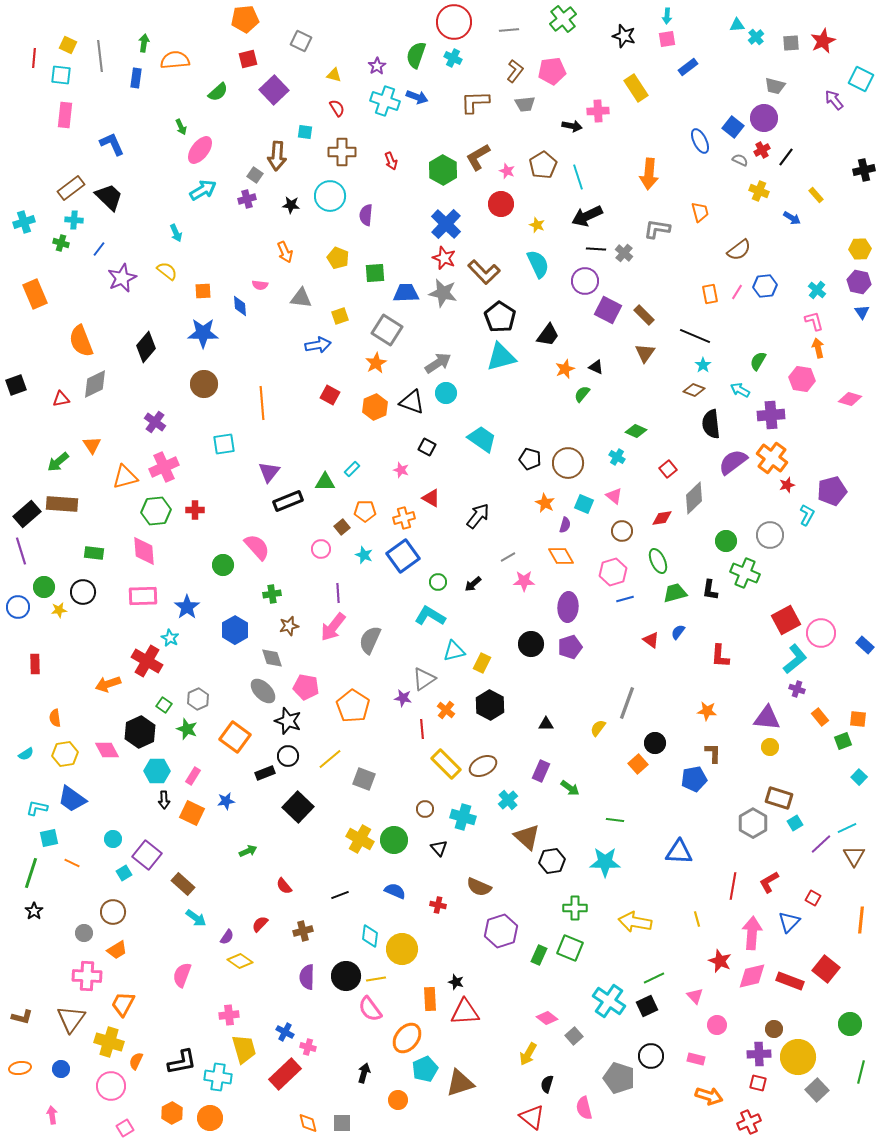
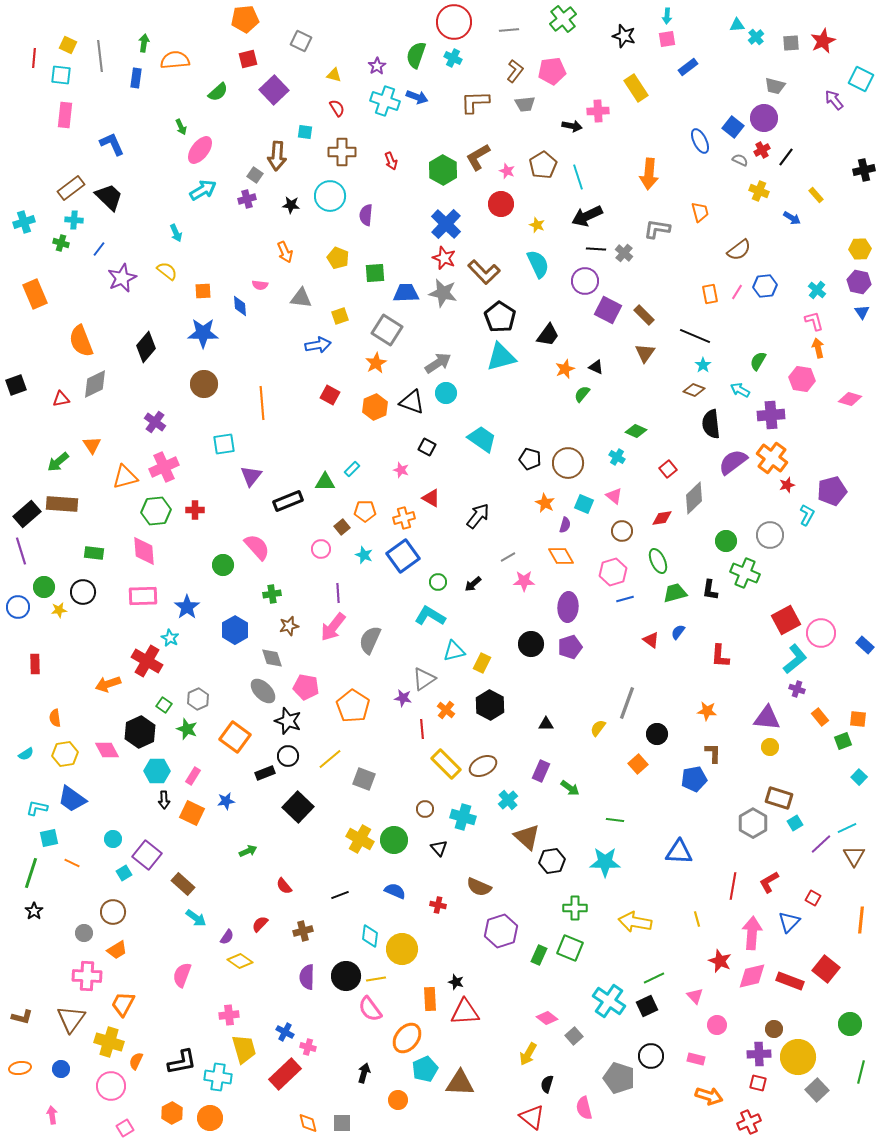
purple triangle at (269, 472): moved 18 px left, 4 px down
black circle at (655, 743): moved 2 px right, 9 px up
brown triangle at (460, 1083): rotated 20 degrees clockwise
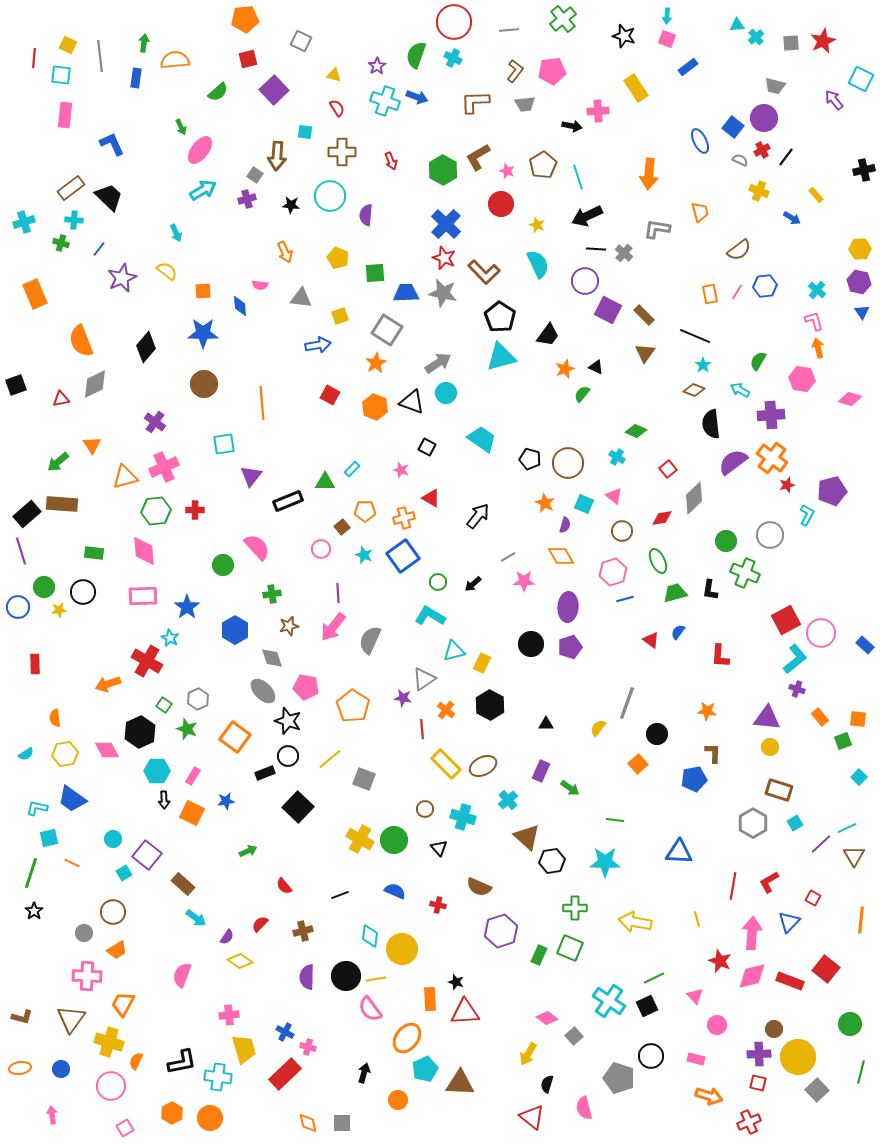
pink square at (667, 39): rotated 30 degrees clockwise
orange hexagon at (375, 407): rotated 15 degrees counterclockwise
brown rectangle at (779, 798): moved 8 px up
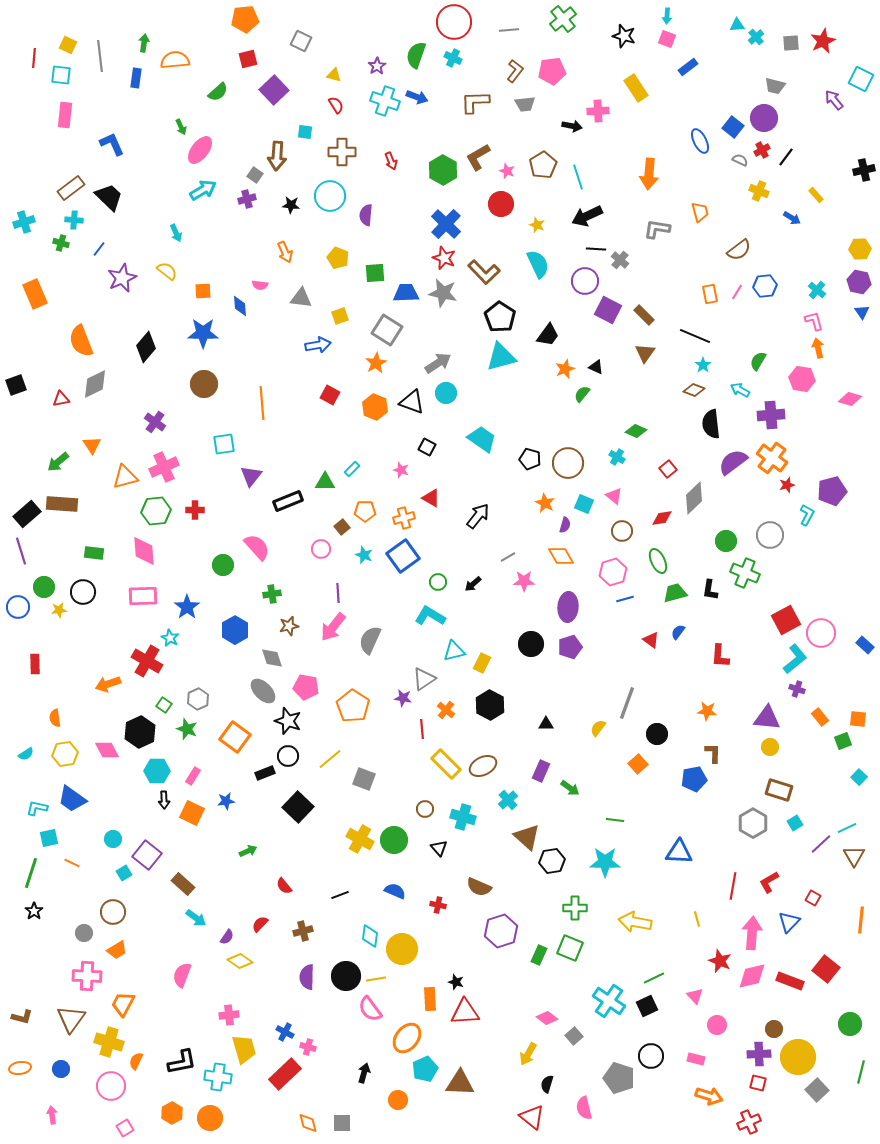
red semicircle at (337, 108): moved 1 px left, 3 px up
gray cross at (624, 253): moved 4 px left, 7 px down
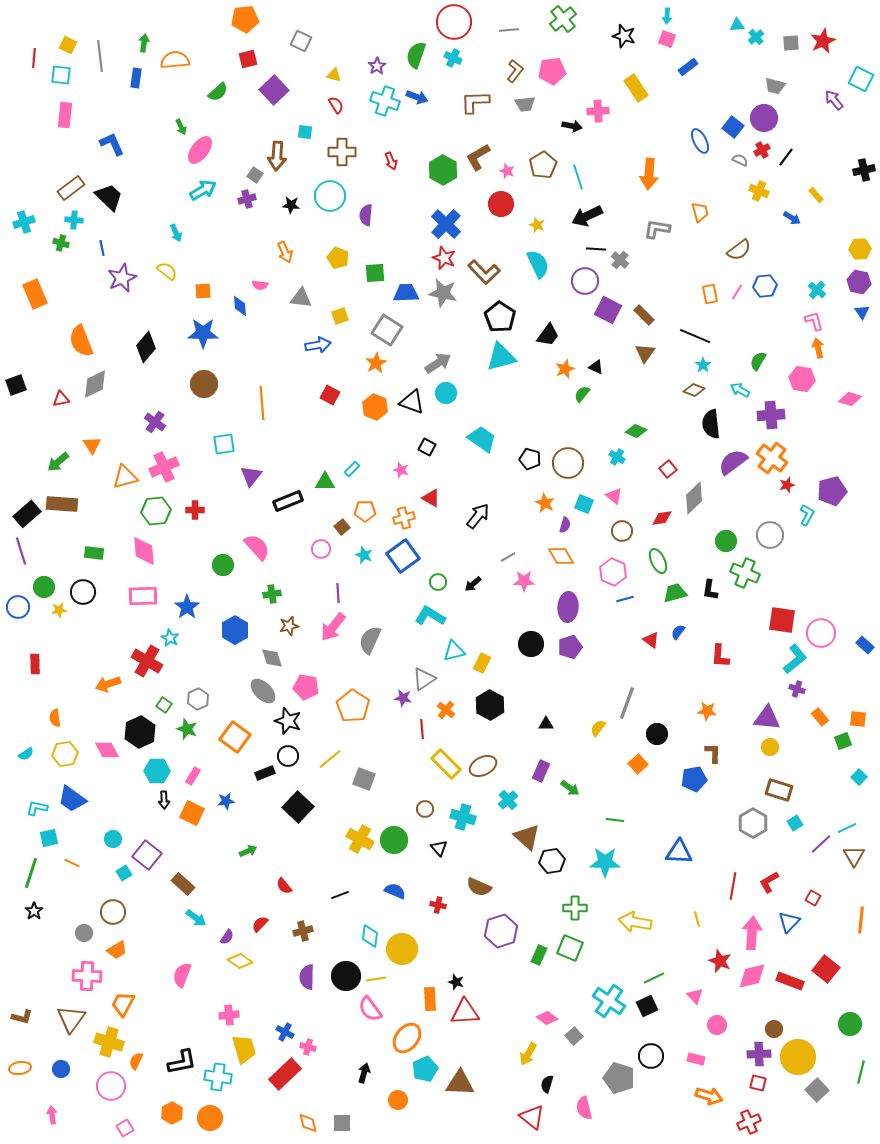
blue line at (99, 249): moved 3 px right, 1 px up; rotated 49 degrees counterclockwise
pink hexagon at (613, 572): rotated 20 degrees counterclockwise
red square at (786, 620): moved 4 px left; rotated 36 degrees clockwise
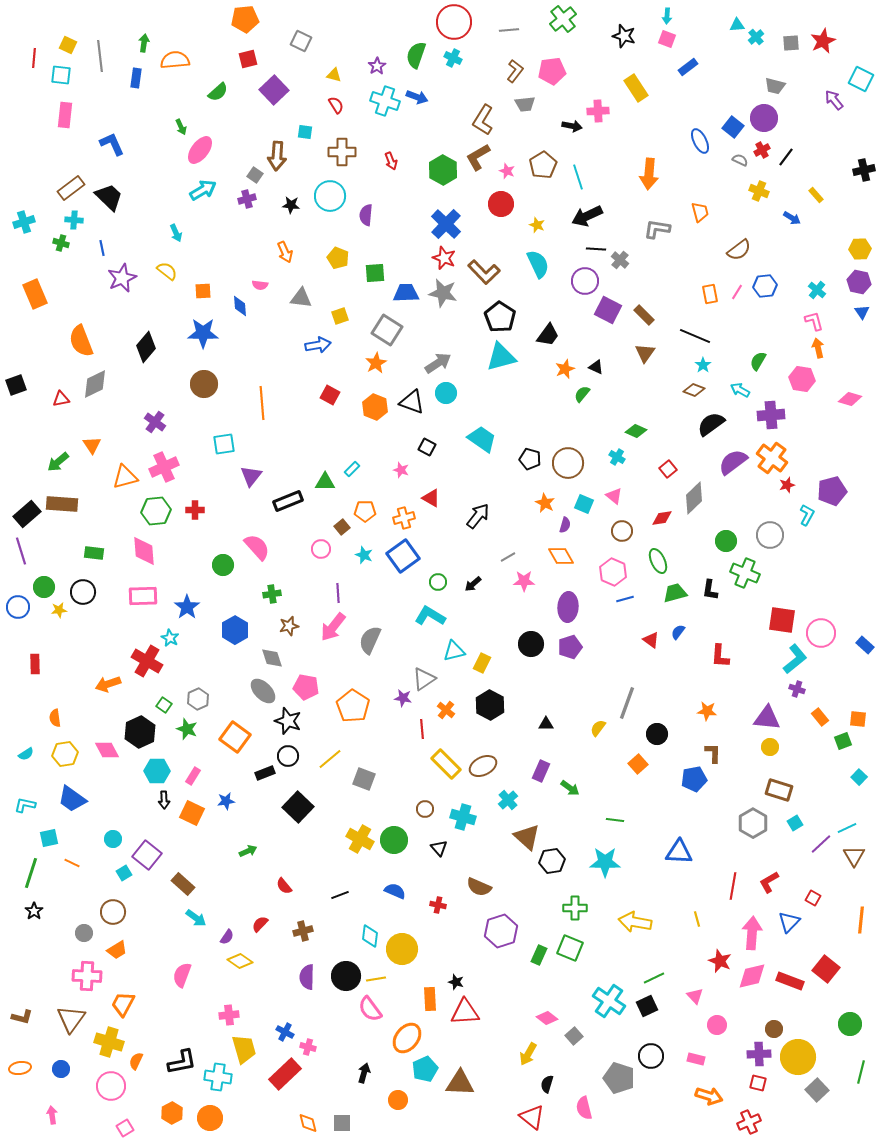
brown L-shape at (475, 102): moved 8 px right, 18 px down; rotated 56 degrees counterclockwise
black semicircle at (711, 424): rotated 60 degrees clockwise
cyan L-shape at (37, 808): moved 12 px left, 3 px up
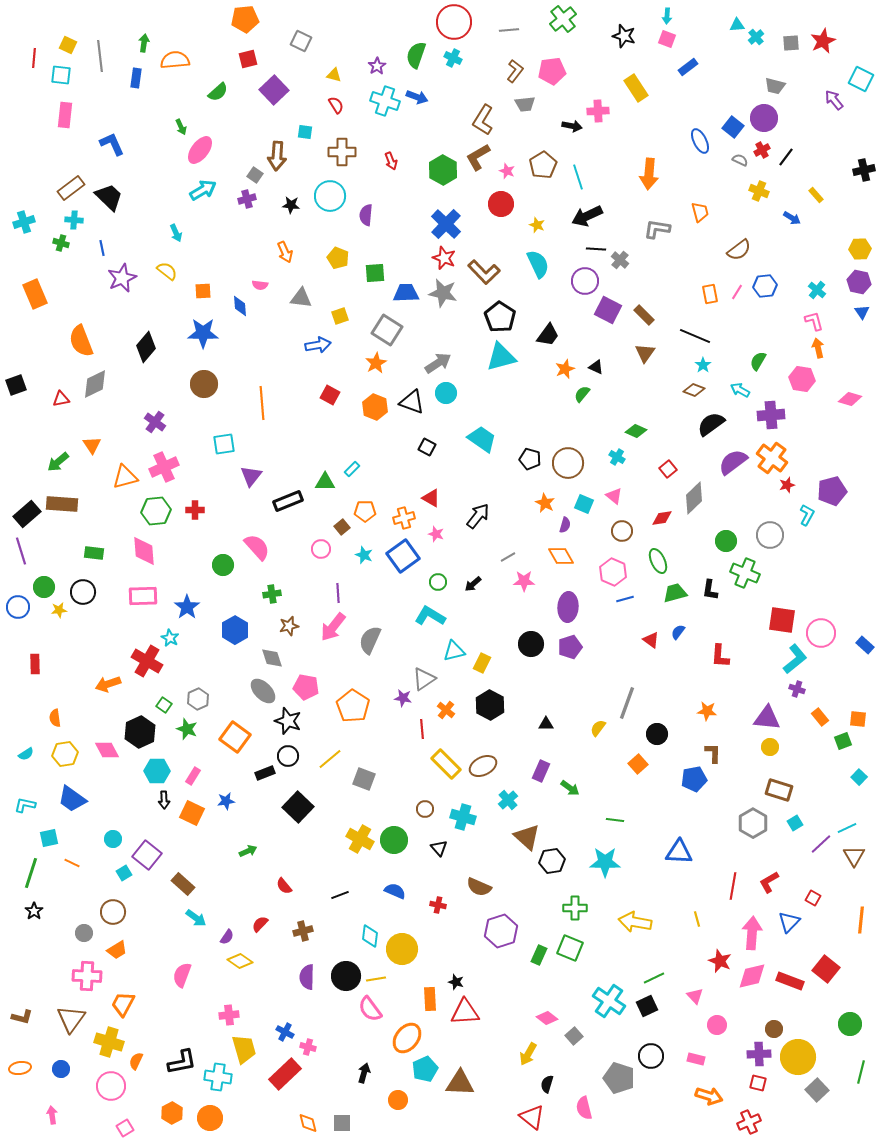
pink star at (401, 470): moved 35 px right, 64 px down
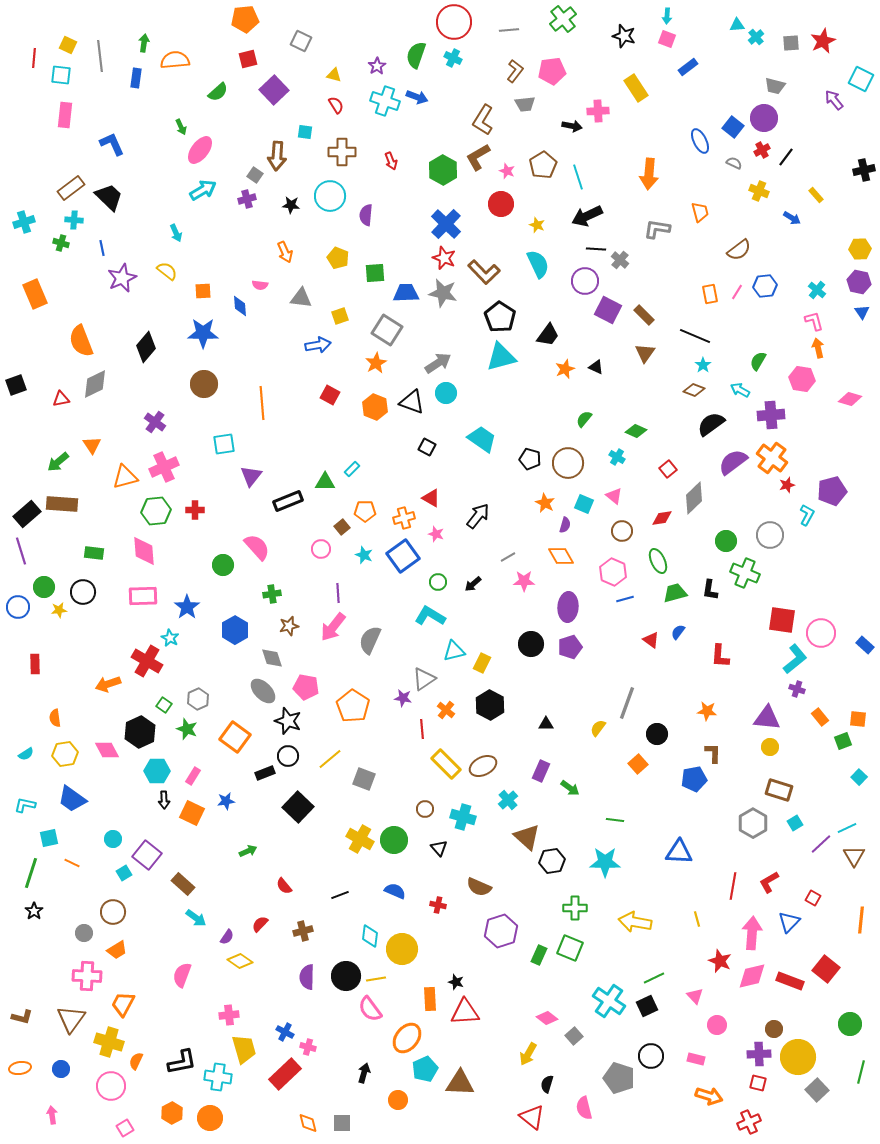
gray semicircle at (740, 160): moved 6 px left, 3 px down
green semicircle at (582, 394): moved 2 px right, 25 px down
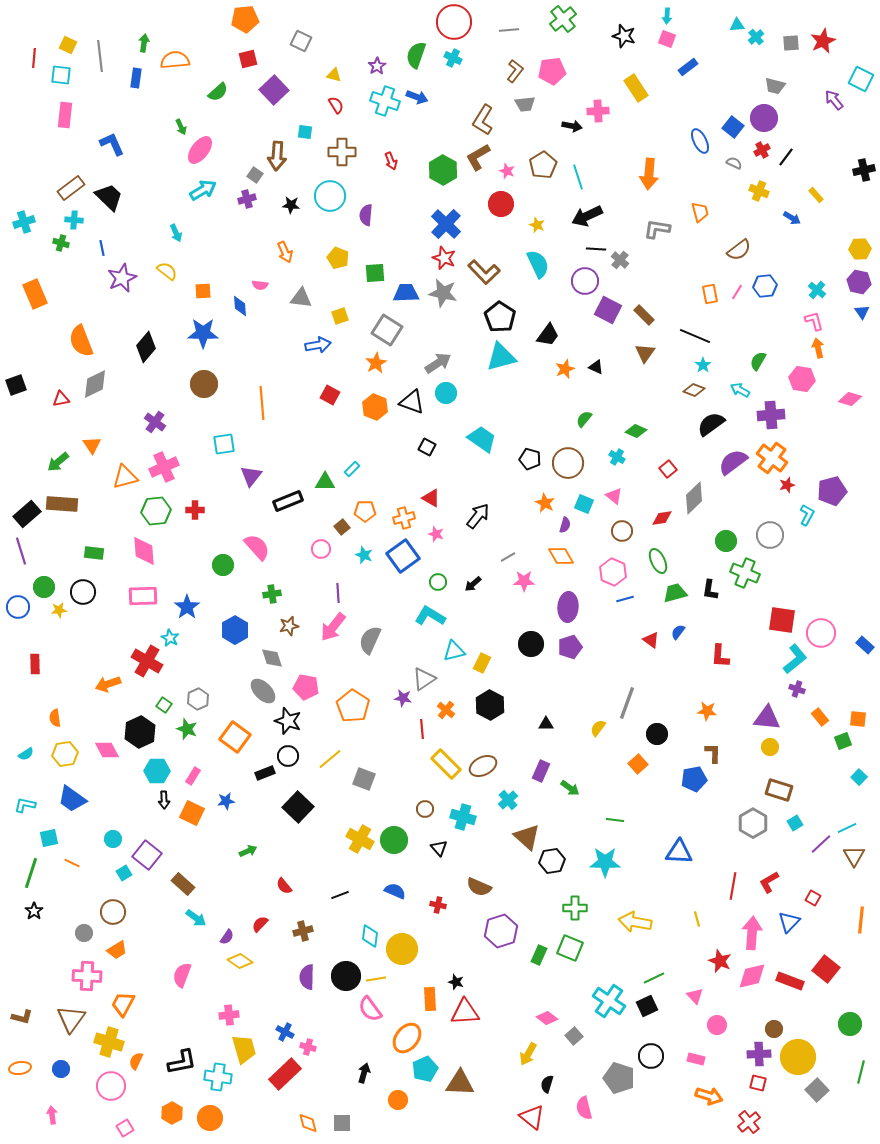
red cross at (749, 1122): rotated 15 degrees counterclockwise
